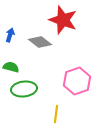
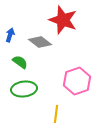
green semicircle: moved 9 px right, 5 px up; rotated 21 degrees clockwise
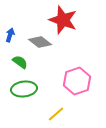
yellow line: rotated 42 degrees clockwise
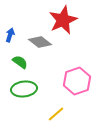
red star: rotated 28 degrees clockwise
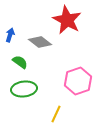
red star: moved 4 px right; rotated 20 degrees counterclockwise
pink hexagon: moved 1 px right
yellow line: rotated 24 degrees counterclockwise
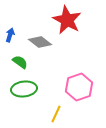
pink hexagon: moved 1 px right, 6 px down
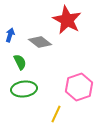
green semicircle: rotated 28 degrees clockwise
